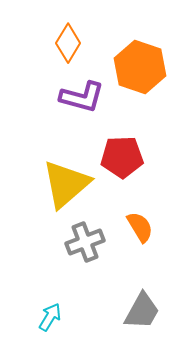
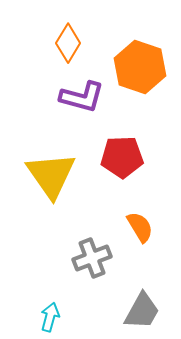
yellow triangle: moved 15 px left, 9 px up; rotated 24 degrees counterclockwise
gray cross: moved 7 px right, 16 px down
cyan arrow: rotated 16 degrees counterclockwise
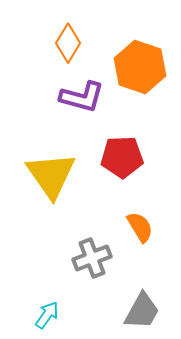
cyan arrow: moved 3 px left, 2 px up; rotated 20 degrees clockwise
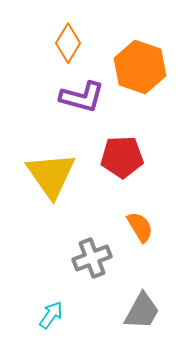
cyan arrow: moved 4 px right
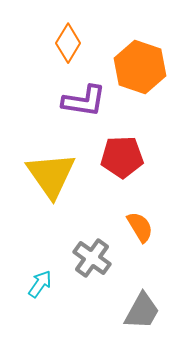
purple L-shape: moved 2 px right, 4 px down; rotated 6 degrees counterclockwise
gray cross: rotated 33 degrees counterclockwise
cyan arrow: moved 11 px left, 31 px up
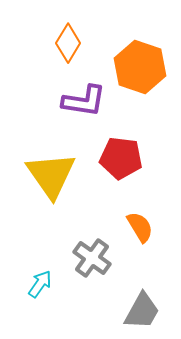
red pentagon: moved 1 px left, 1 px down; rotated 9 degrees clockwise
